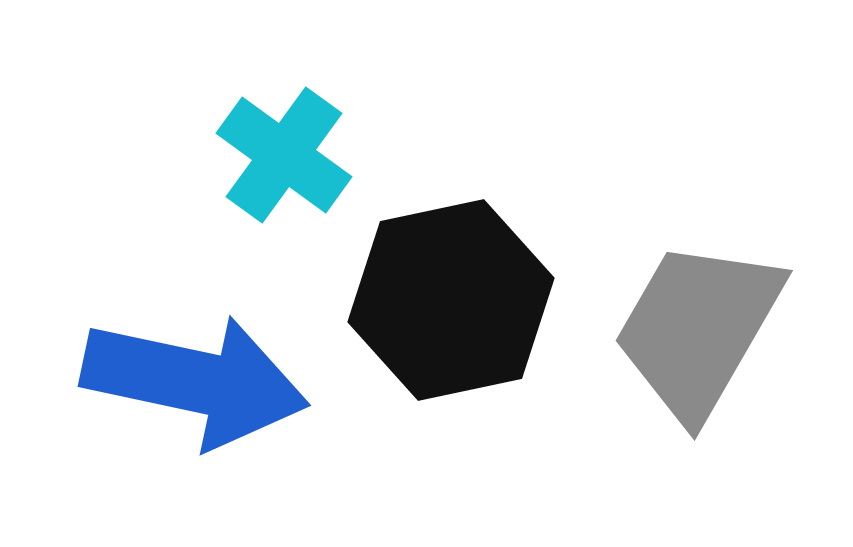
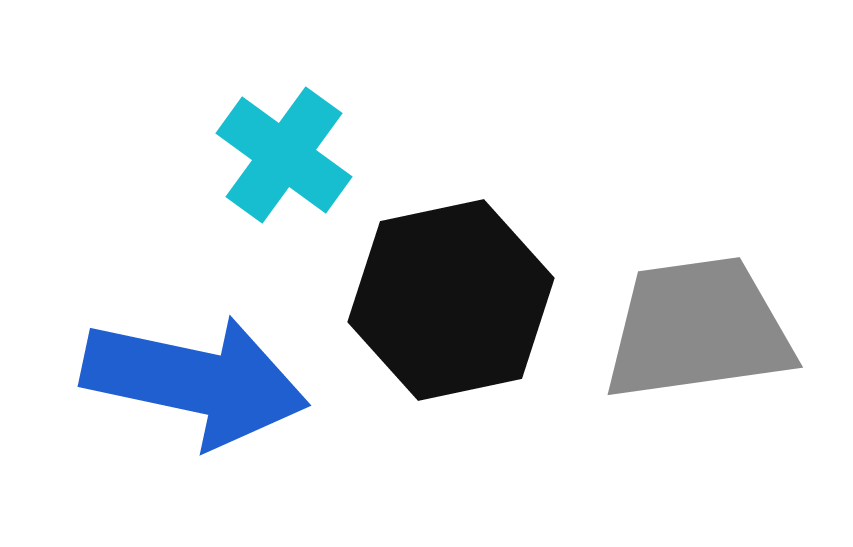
gray trapezoid: rotated 52 degrees clockwise
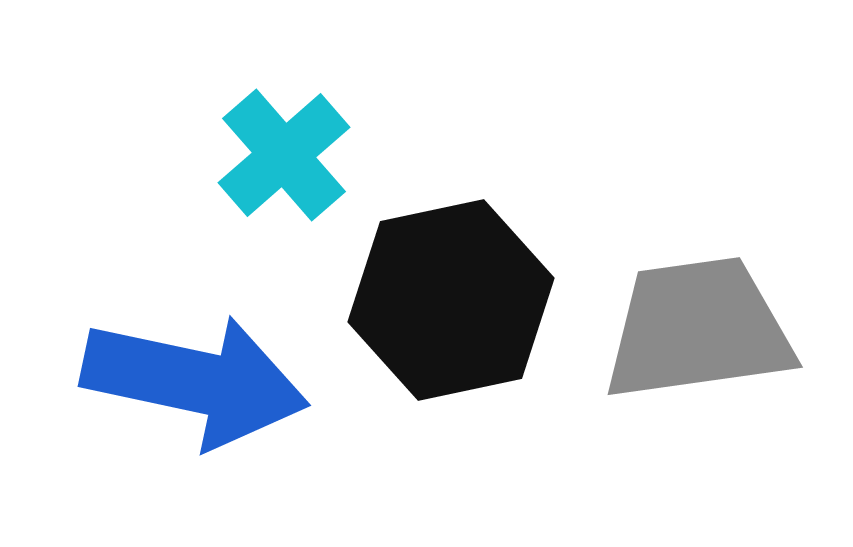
cyan cross: rotated 13 degrees clockwise
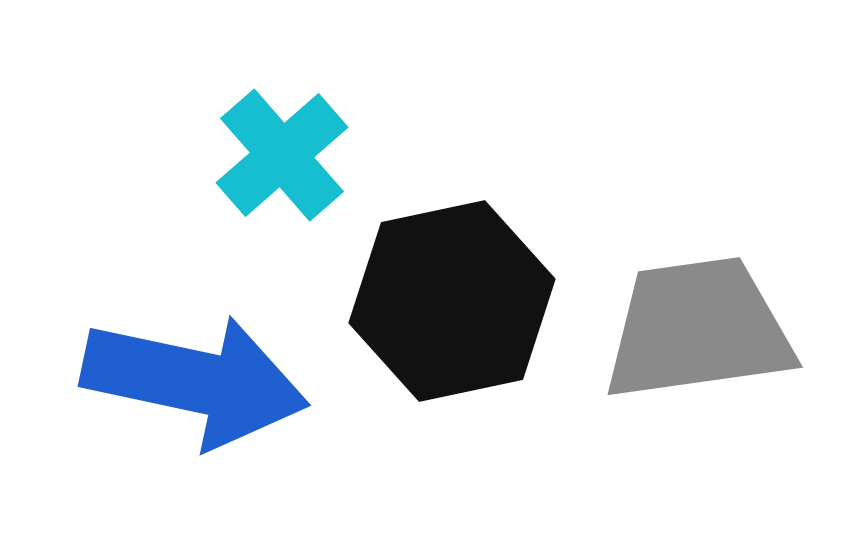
cyan cross: moved 2 px left
black hexagon: moved 1 px right, 1 px down
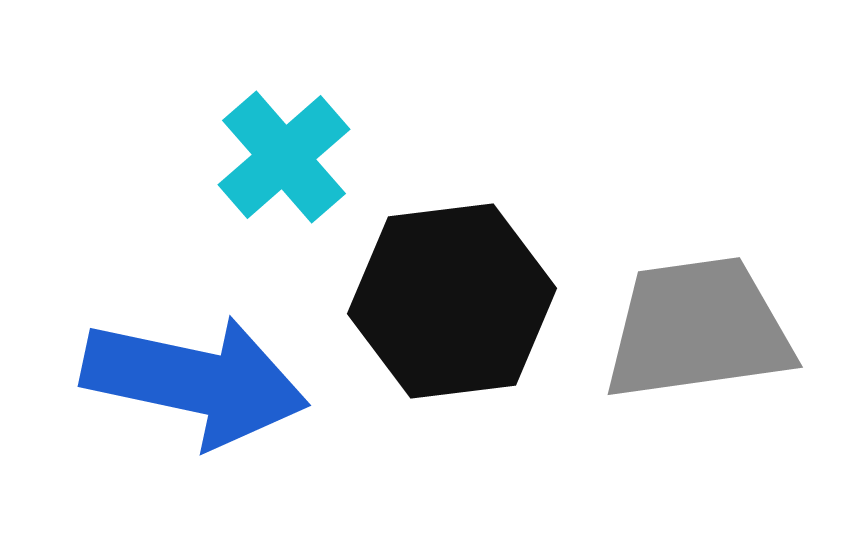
cyan cross: moved 2 px right, 2 px down
black hexagon: rotated 5 degrees clockwise
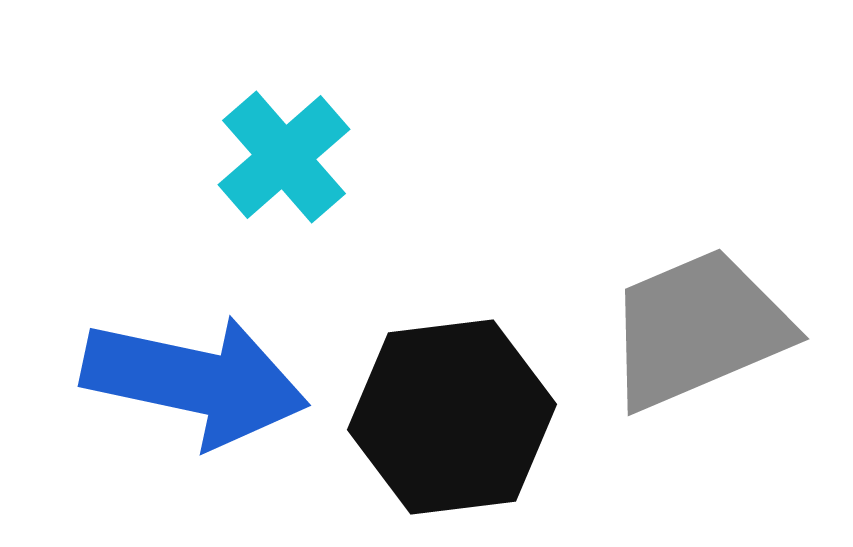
black hexagon: moved 116 px down
gray trapezoid: rotated 15 degrees counterclockwise
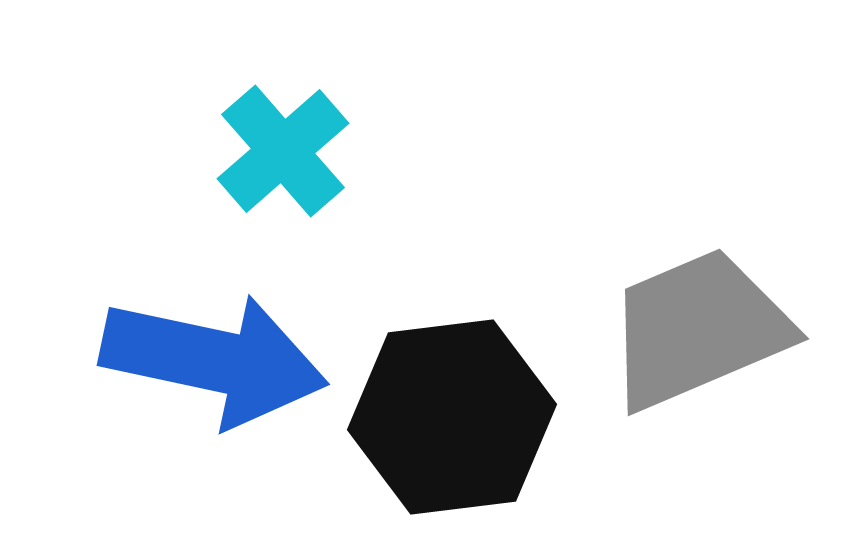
cyan cross: moved 1 px left, 6 px up
blue arrow: moved 19 px right, 21 px up
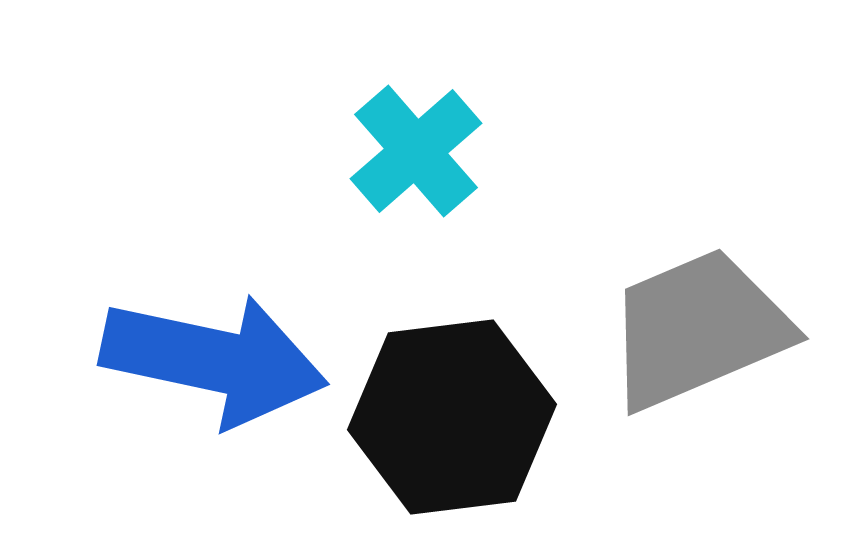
cyan cross: moved 133 px right
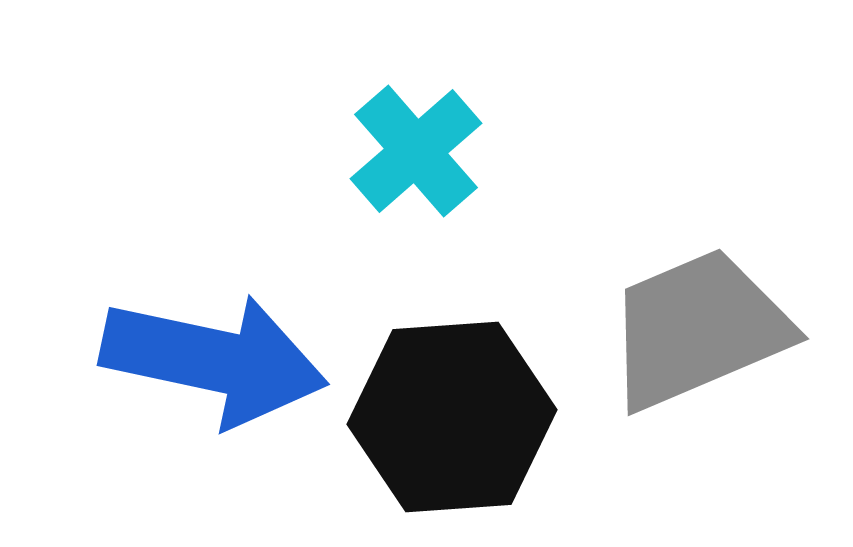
black hexagon: rotated 3 degrees clockwise
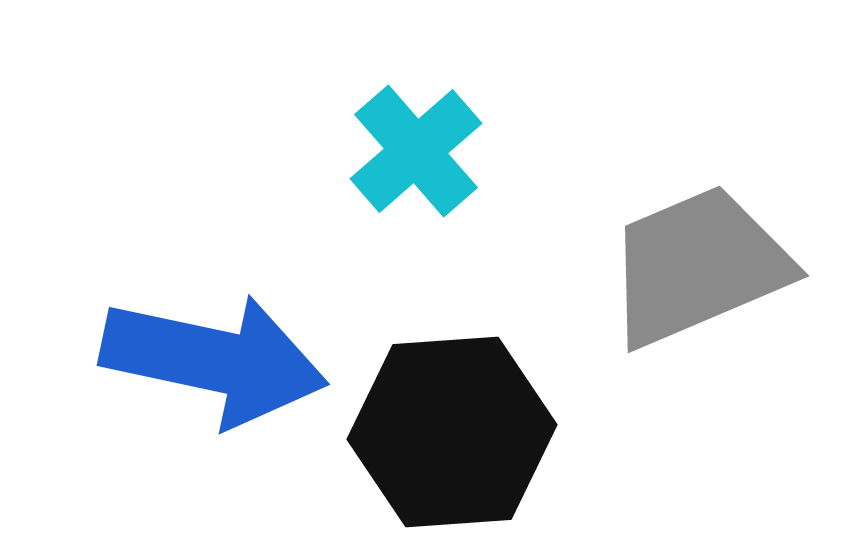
gray trapezoid: moved 63 px up
black hexagon: moved 15 px down
